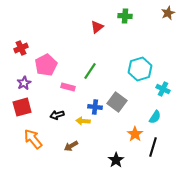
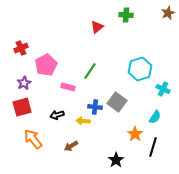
green cross: moved 1 px right, 1 px up
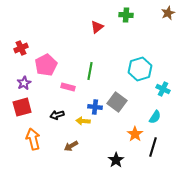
green line: rotated 24 degrees counterclockwise
orange arrow: rotated 25 degrees clockwise
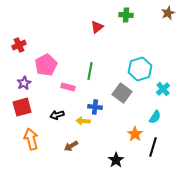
red cross: moved 2 px left, 3 px up
cyan cross: rotated 24 degrees clockwise
gray square: moved 5 px right, 9 px up
orange arrow: moved 2 px left
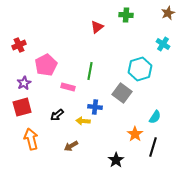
cyan cross: moved 45 px up; rotated 16 degrees counterclockwise
black arrow: rotated 24 degrees counterclockwise
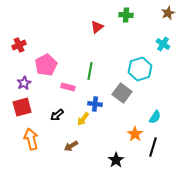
blue cross: moved 3 px up
yellow arrow: moved 2 px up; rotated 56 degrees counterclockwise
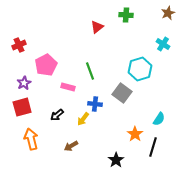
green line: rotated 30 degrees counterclockwise
cyan semicircle: moved 4 px right, 2 px down
